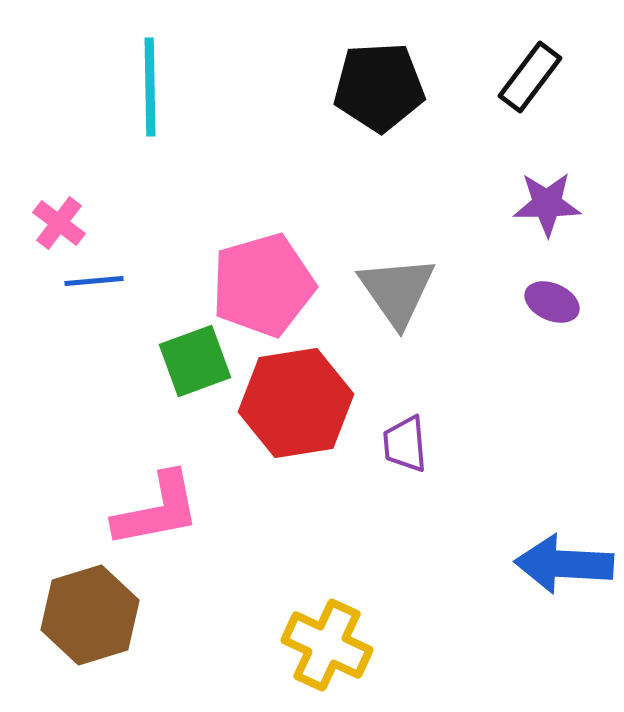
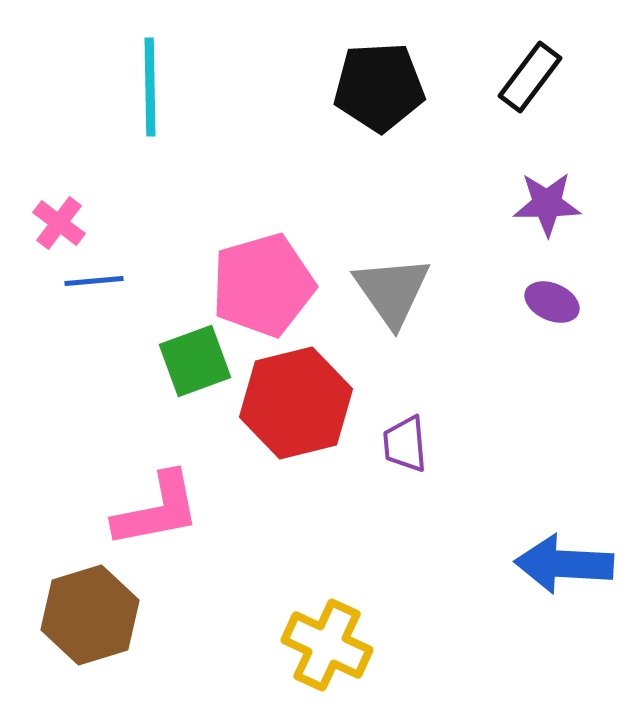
gray triangle: moved 5 px left
red hexagon: rotated 5 degrees counterclockwise
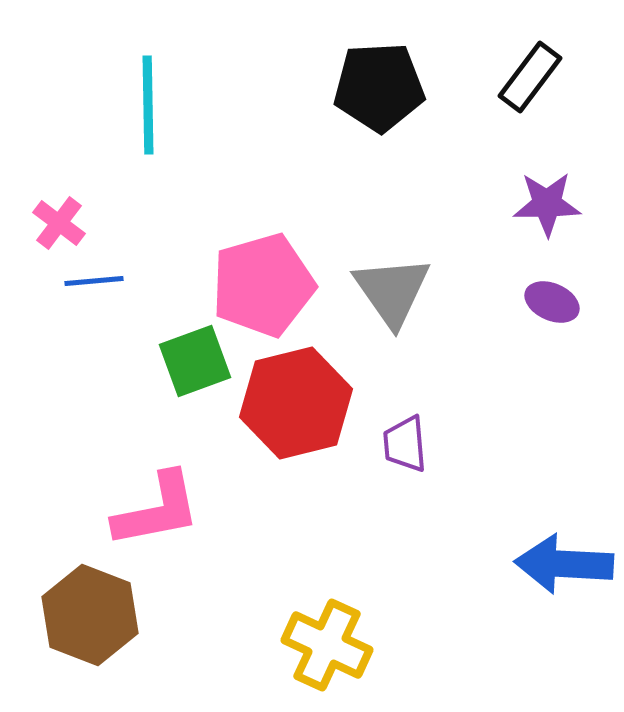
cyan line: moved 2 px left, 18 px down
brown hexagon: rotated 22 degrees counterclockwise
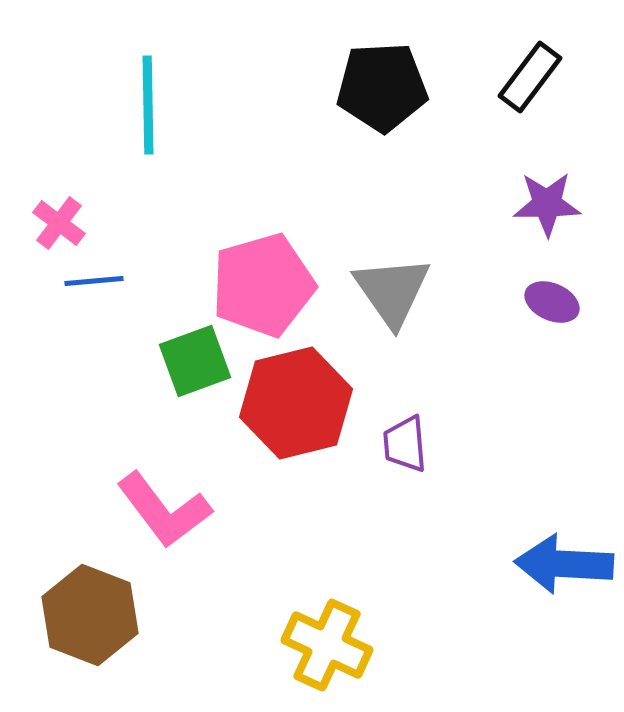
black pentagon: moved 3 px right
pink L-shape: moved 7 px right; rotated 64 degrees clockwise
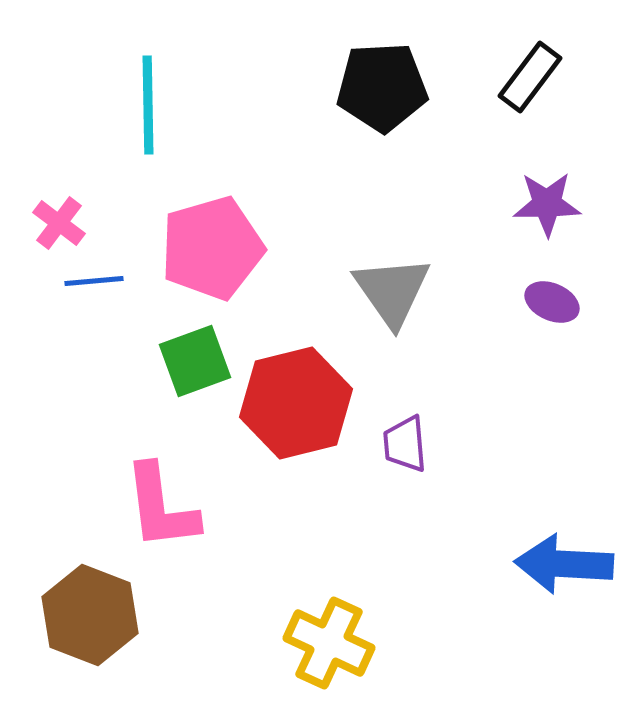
pink pentagon: moved 51 px left, 37 px up
pink L-shape: moved 3 px left, 3 px up; rotated 30 degrees clockwise
yellow cross: moved 2 px right, 2 px up
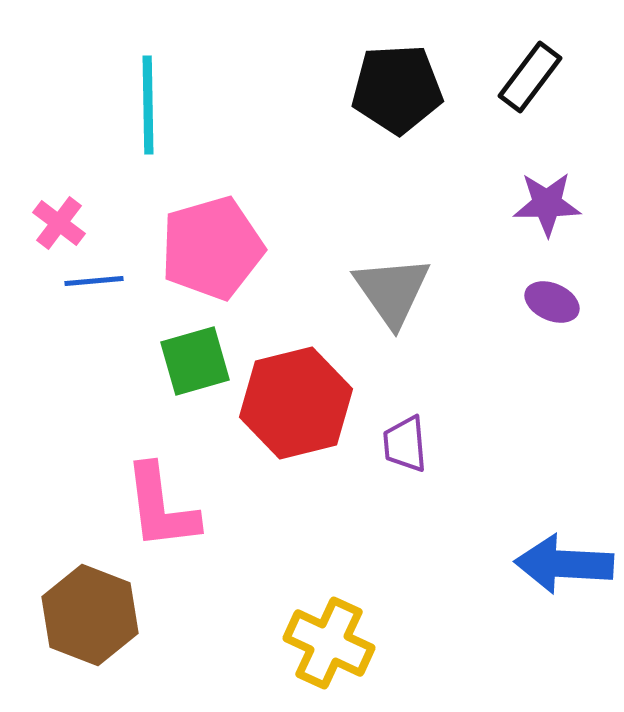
black pentagon: moved 15 px right, 2 px down
green square: rotated 4 degrees clockwise
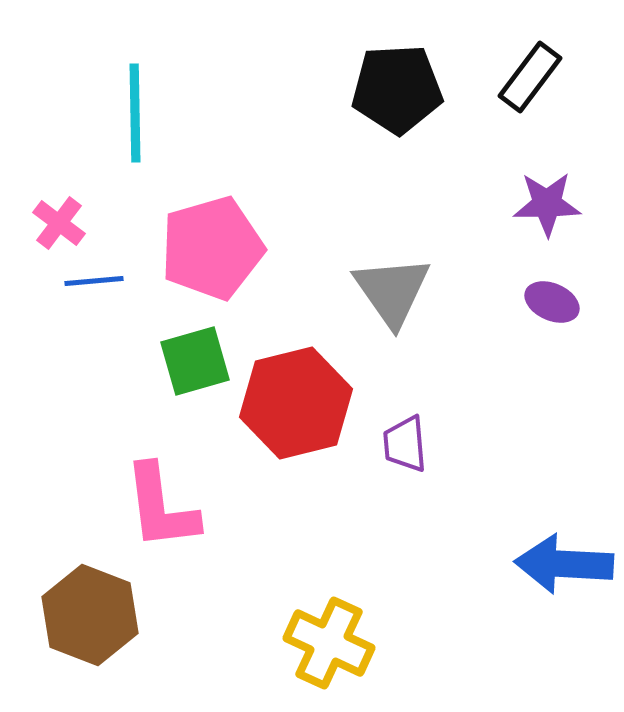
cyan line: moved 13 px left, 8 px down
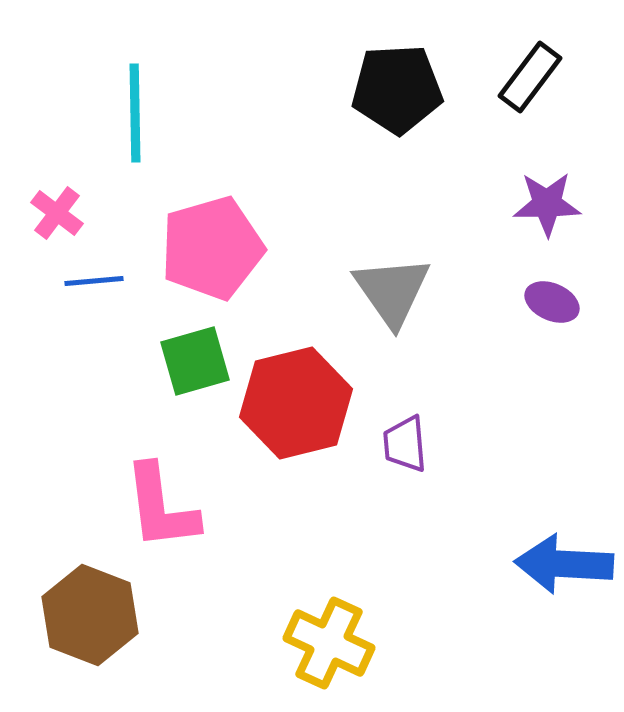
pink cross: moved 2 px left, 10 px up
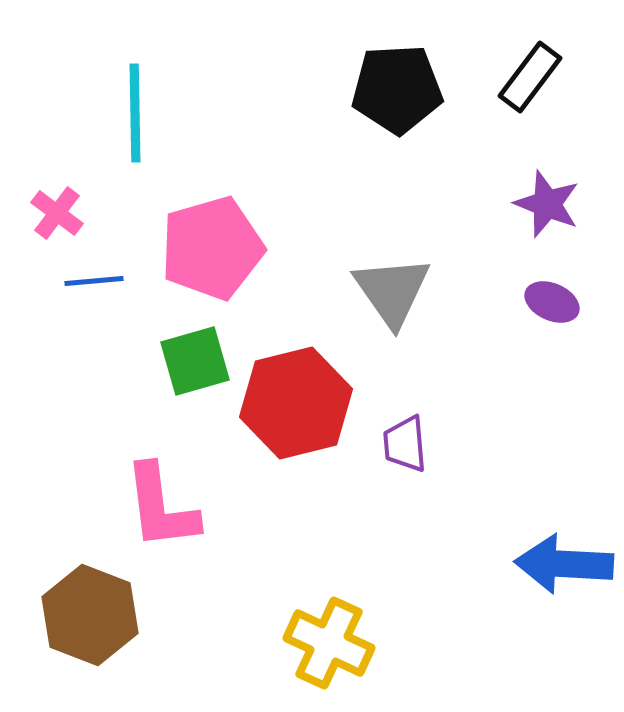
purple star: rotated 22 degrees clockwise
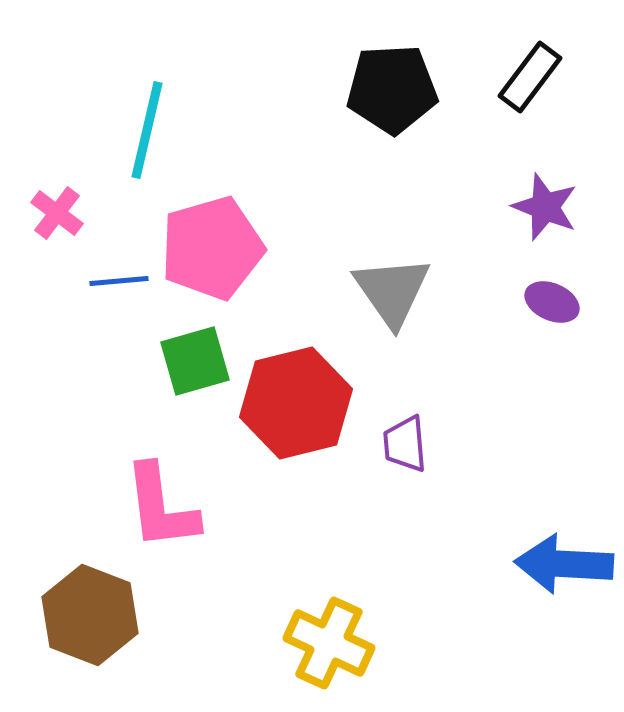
black pentagon: moved 5 px left
cyan line: moved 12 px right, 17 px down; rotated 14 degrees clockwise
purple star: moved 2 px left, 3 px down
blue line: moved 25 px right
